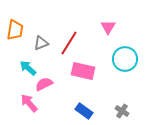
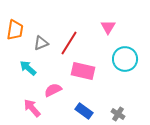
pink semicircle: moved 9 px right, 6 px down
pink arrow: moved 3 px right, 5 px down
gray cross: moved 4 px left, 3 px down
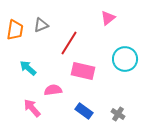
pink triangle: moved 9 px up; rotated 21 degrees clockwise
gray triangle: moved 18 px up
pink semicircle: rotated 18 degrees clockwise
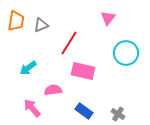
pink triangle: rotated 14 degrees counterclockwise
orange trapezoid: moved 1 px right, 9 px up
cyan circle: moved 1 px right, 6 px up
cyan arrow: rotated 78 degrees counterclockwise
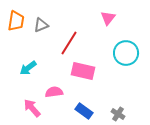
pink semicircle: moved 1 px right, 2 px down
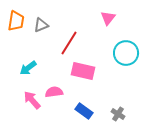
pink arrow: moved 8 px up
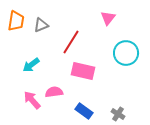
red line: moved 2 px right, 1 px up
cyan arrow: moved 3 px right, 3 px up
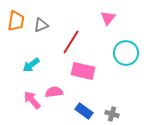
gray cross: moved 6 px left; rotated 16 degrees counterclockwise
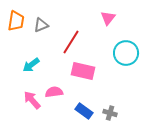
gray cross: moved 2 px left, 1 px up
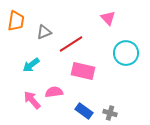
pink triangle: rotated 21 degrees counterclockwise
gray triangle: moved 3 px right, 7 px down
red line: moved 2 px down; rotated 25 degrees clockwise
